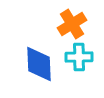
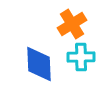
cyan cross: moved 2 px right
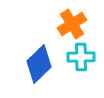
blue diamond: rotated 48 degrees clockwise
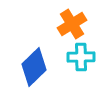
blue diamond: moved 5 px left, 3 px down
